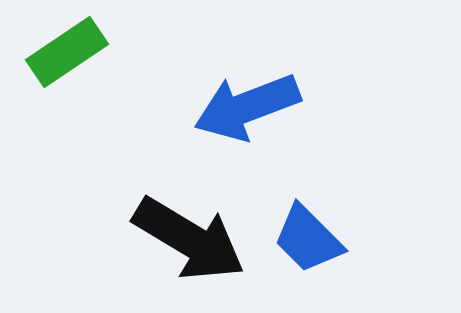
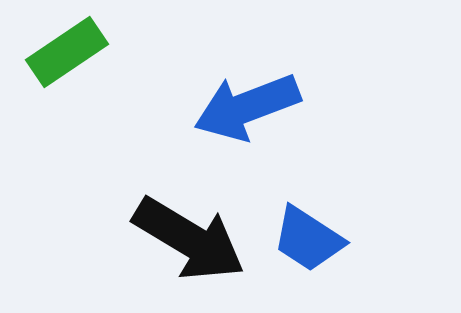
blue trapezoid: rotated 12 degrees counterclockwise
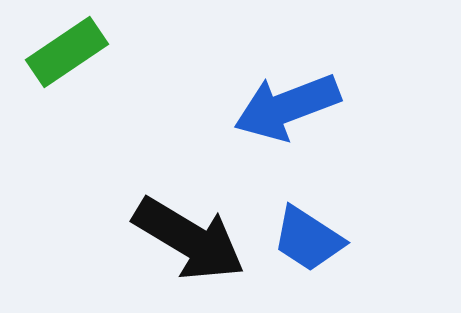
blue arrow: moved 40 px right
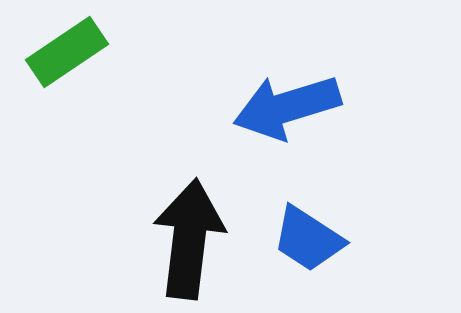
blue arrow: rotated 4 degrees clockwise
black arrow: rotated 114 degrees counterclockwise
